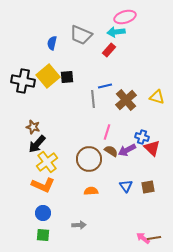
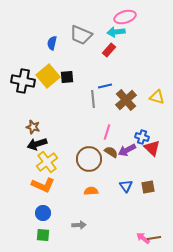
black arrow: rotated 30 degrees clockwise
brown semicircle: moved 1 px down
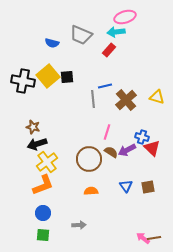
blue semicircle: rotated 88 degrees counterclockwise
orange L-shape: rotated 45 degrees counterclockwise
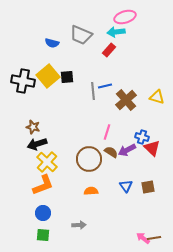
gray line: moved 8 px up
yellow cross: rotated 10 degrees counterclockwise
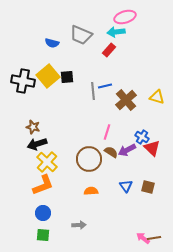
blue cross: rotated 16 degrees clockwise
brown square: rotated 24 degrees clockwise
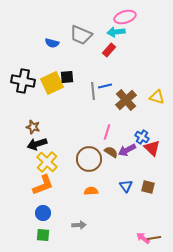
yellow square: moved 4 px right, 7 px down; rotated 15 degrees clockwise
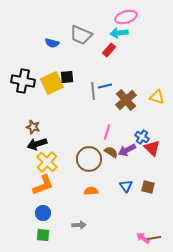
pink ellipse: moved 1 px right
cyan arrow: moved 3 px right, 1 px down
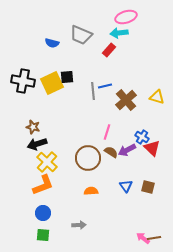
brown circle: moved 1 px left, 1 px up
